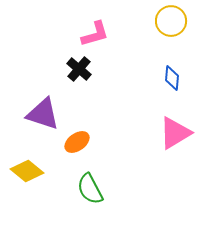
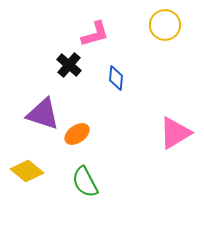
yellow circle: moved 6 px left, 4 px down
black cross: moved 10 px left, 4 px up
blue diamond: moved 56 px left
orange ellipse: moved 8 px up
green semicircle: moved 5 px left, 7 px up
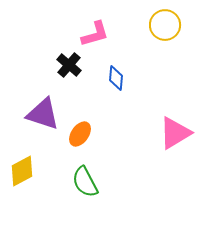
orange ellipse: moved 3 px right; rotated 20 degrees counterclockwise
yellow diamond: moved 5 px left; rotated 68 degrees counterclockwise
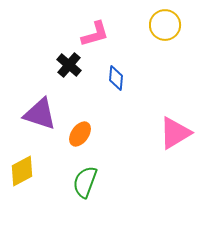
purple triangle: moved 3 px left
green semicircle: rotated 48 degrees clockwise
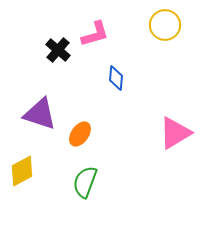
black cross: moved 11 px left, 15 px up
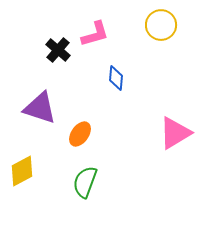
yellow circle: moved 4 px left
purple triangle: moved 6 px up
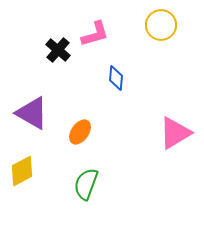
purple triangle: moved 8 px left, 5 px down; rotated 12 degrees clockwise
orange ellipse: moved 2 px up
green semicircle: moved 1 px right, 2 px down
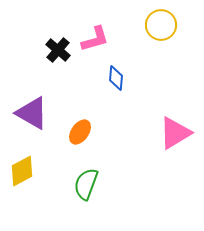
pink L-shape: moved 5 px down
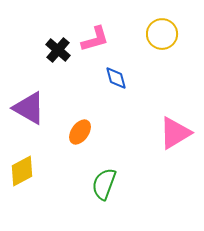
yellow circle: moved 1 px right, 9 px down
blue diamond: rotated 20 degrees counterclockwise
purple triangle: moved 3 px left, 5 px up
green semicircle: moved 18 px right
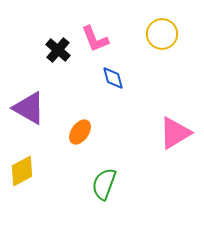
pink L-shape: rotated 84 degrees clockwise
blue diamond: moved 3 px left
